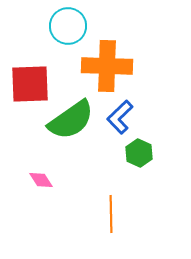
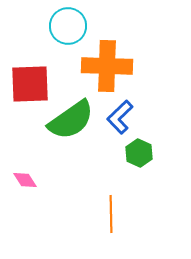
pink diamond: moved 16 px left
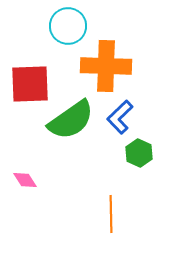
orange cross: moved 1 px left
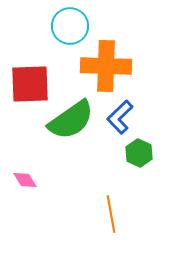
cyan circle: moved 2 px right
orange line: rotated 9 degrees counterclockwise
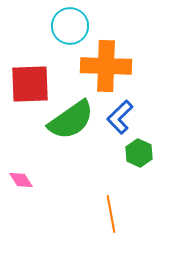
pink diamond: moved 4 px left
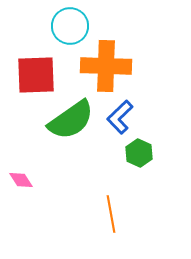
red square: moved 6 px right, 9 px up
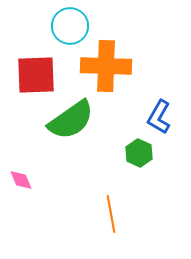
blue L-shape: moved 39 px right; rotated 16 degrees counterclockwise
pink diamond: rotated 10 degrees clockwise
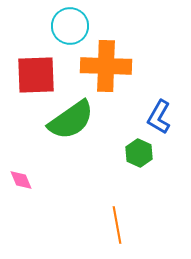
orange line: moved 6 px right, 11 px down
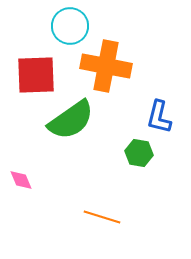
orange cross: rotated 9 degrees clockwise
blue L-shape: rotated 16 degrees counterclockwise
green hexagon: rotated 16 degrees counterclockwise
orange line: moved 15 px left, 8 px up; rotated 63 degrees counterclockwise
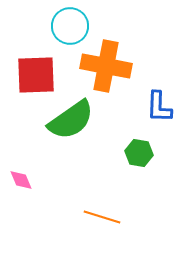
blue L-shape: moved 10 px up; rotated 12 degrees counterclockwise
